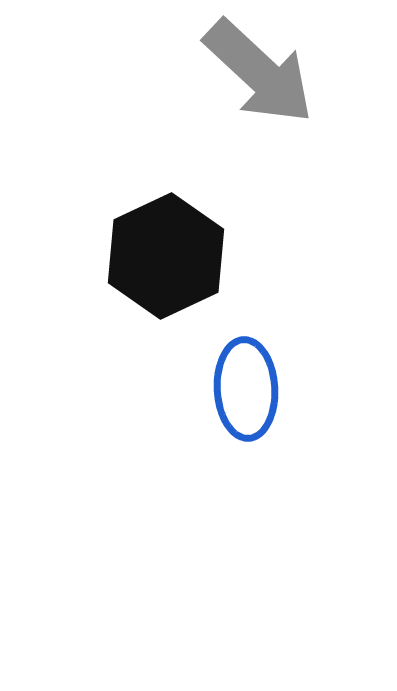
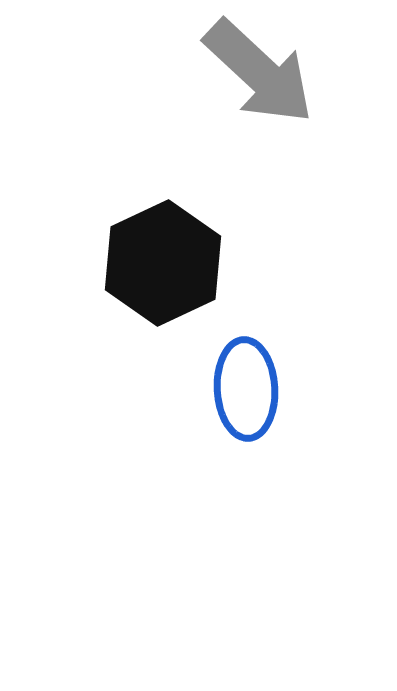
black hexagon: moved 3 px left, 7 px down
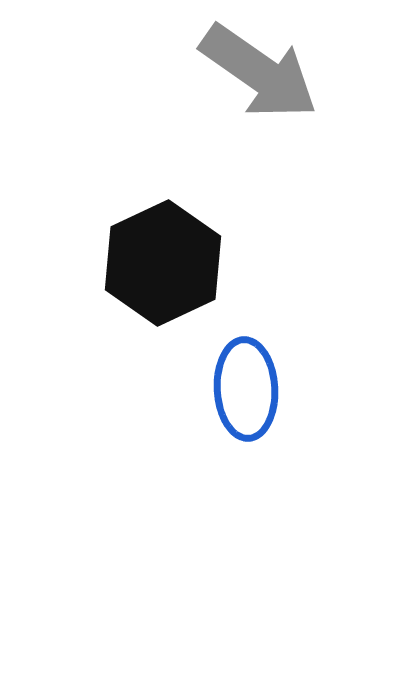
gray arrow: rotated 8 degrees counterclockwise
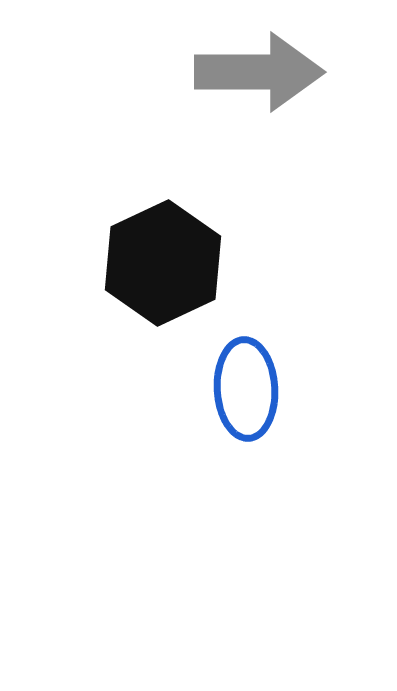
gray arrow: rotated 35 degrees counterclockwise
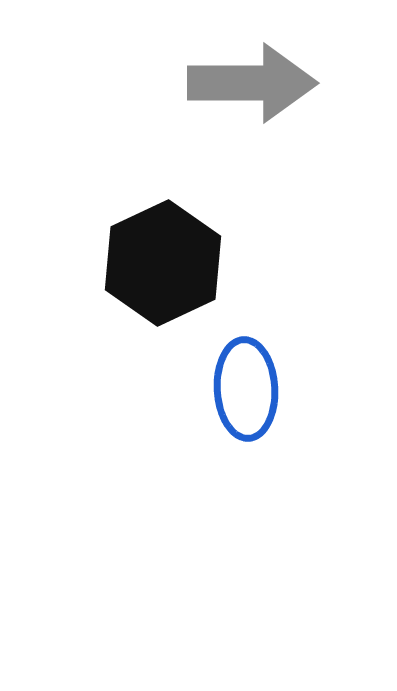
gray arrow: moved 7 px left, 11 px down
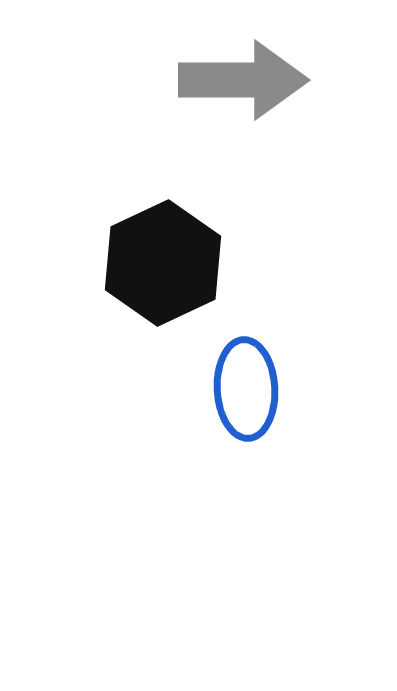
gray arrow: moved 9 px left, 3 px up
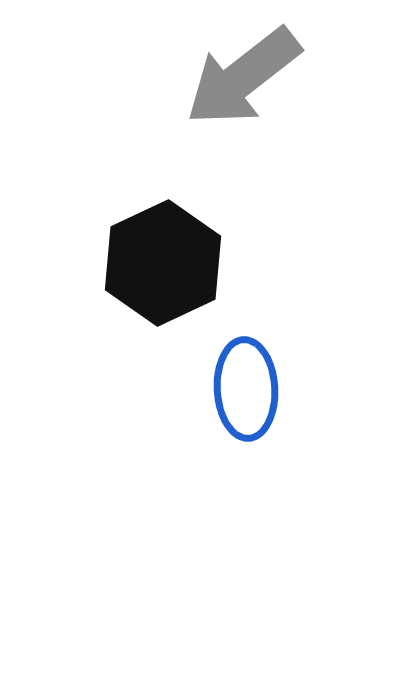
gray arrow: moved 3 px up; rotated 142 degrees clockwise
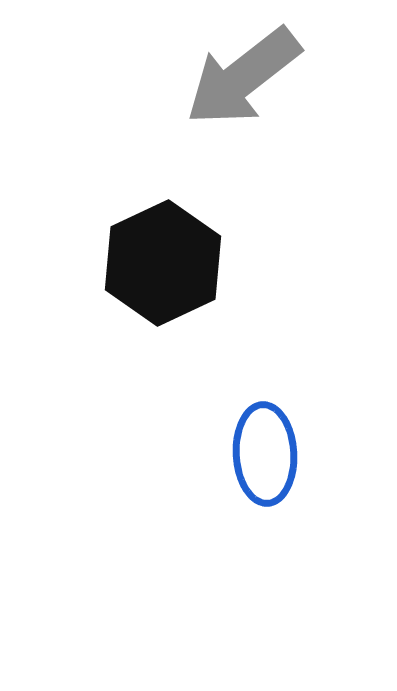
blue ellipse: moved 19 px right, 65 px down
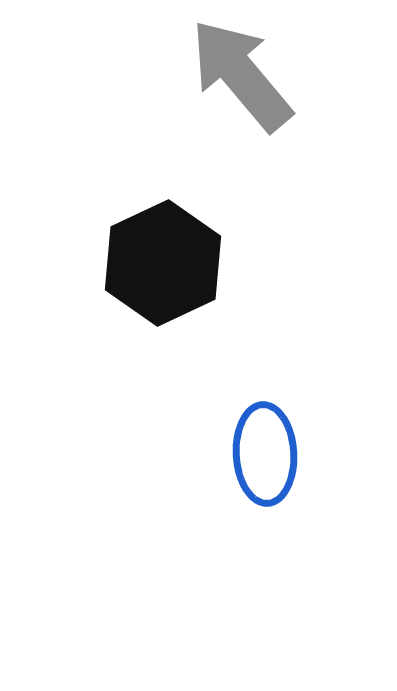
gray arrow: moved 2 px left, 2 px up; rotated 88 degrees clockwise
